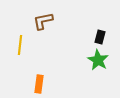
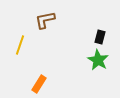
brown L-shape: moved 2 px right, 1 px up
yellow line: rotated 12 degrees clockwise
orange rectangle: rotated 24 degrees clockwise
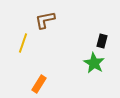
black rectangle: moved 2 px right, 4 px down
yellow line: moved 3 px right, 2 px up
green star: moved 4 px left, 3 px down
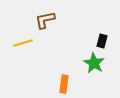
yellow line: rotated 54 degrees clockwise
orange rectangle: moved 25 px right; rotated 24 degrees counterclockwise
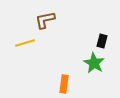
yellow line: moved 2 px right
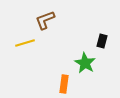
brown L-shape: rotated 10 degrees counterclockwise
green star: moved 9 px left
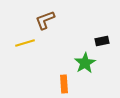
black rectangle: rotated 64 degrees clockwise
green star: rotated 10 degrees clockwise
orange rectangle: rotated 12 degrees counterclockwise
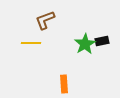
yellow line: moved 6 px right; rotated 18 degrees clockwise
green star: moved 19 px up
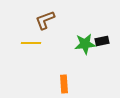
green star: rotated 25 degrees clockwise
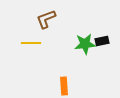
brown L-shape: moved 1 px right, 1 px up
orange rectangle: moved 2 px down
